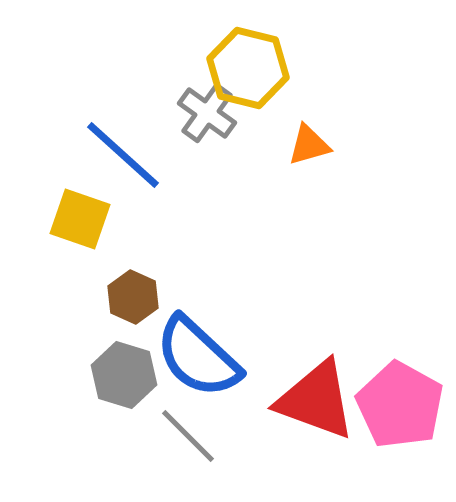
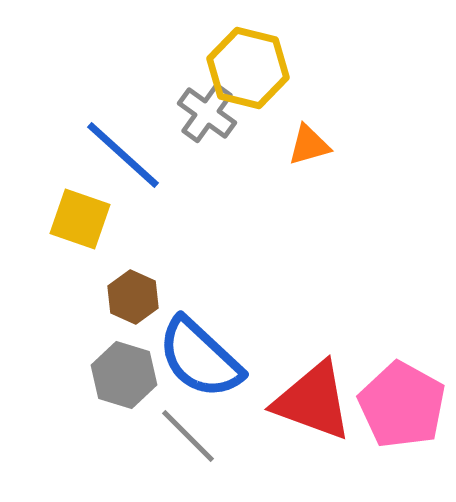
blue semicircle: moved 2 px right, 1 px down
red triangle: moved 3 px left, 1 px down
pink pentagon: moved 2 px right
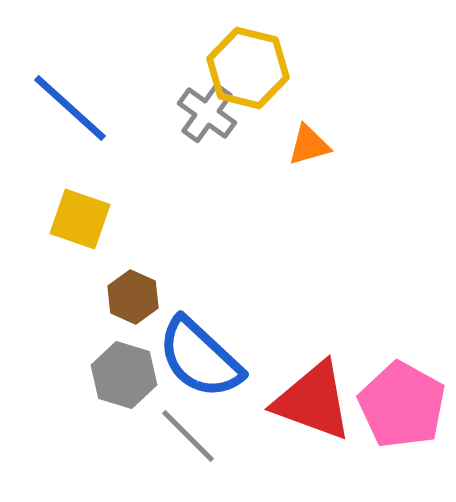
blue line: moved 53 px left, 47 px up
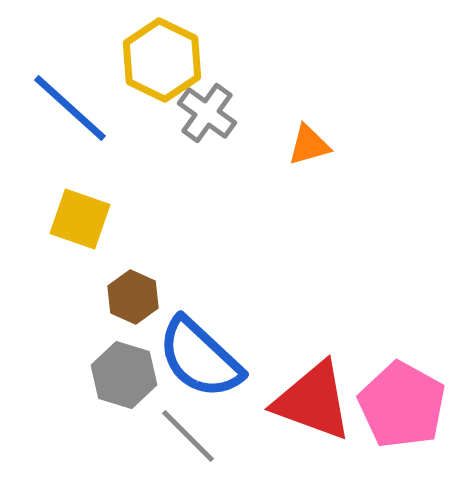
yellow hexagon: moved 86 px left, 8 px up; rotated 12 degrees clockwise
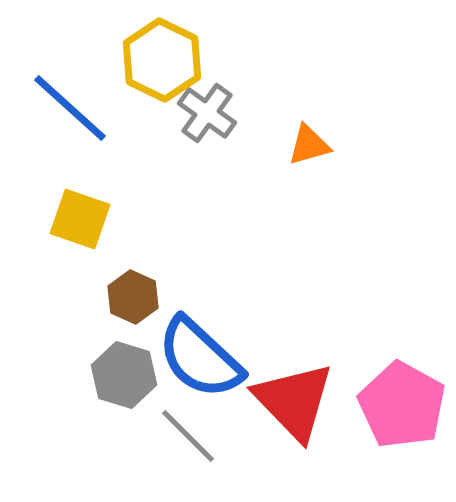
red triangle: moved 19 px left; rotated 26 degrees clockwise
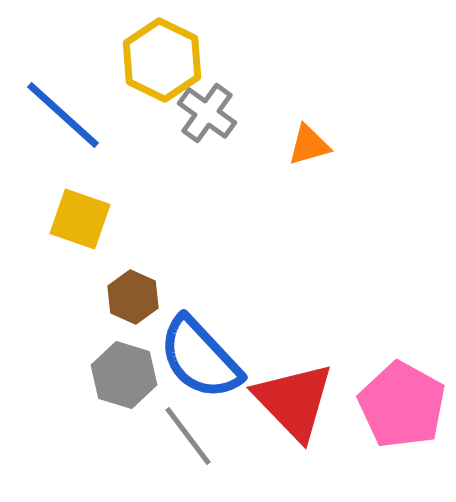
blue line: moved 7 px left, 7 px down
blue semicircle: rotated 4 degrees clockwise
gray line: rotated 8 degrees clockwise
